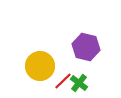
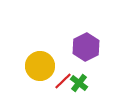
purple hexagon: rotated 20 degrees clockwise
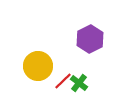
purple hexagon: moved 4 px right, 8 px up
yellow circle: moved 2 px left
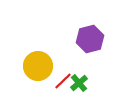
purple hexagon: rotated 12 degrees clockwise
green cross: rotated 12 degrees clockwise
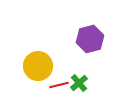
red line: moved 4 px left, 4 px down; rotated 30 degrees clockwise
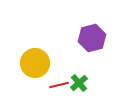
purple hexagon: moved 2 px right, 1 px up
yellow circle: moved 3 px left, 3 px up
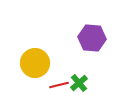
purple hexagon: rotated 20 degrees clockwise
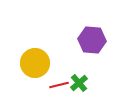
purple hexagon: moved 2 px down
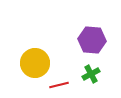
green cross: moved 12 px right, 9 px up; rotated 12 degrees clockwise
